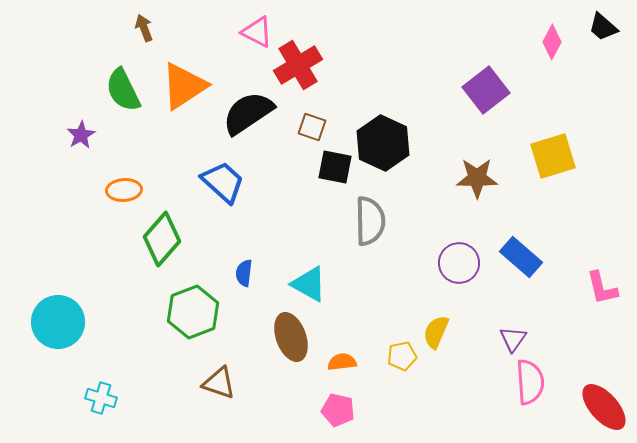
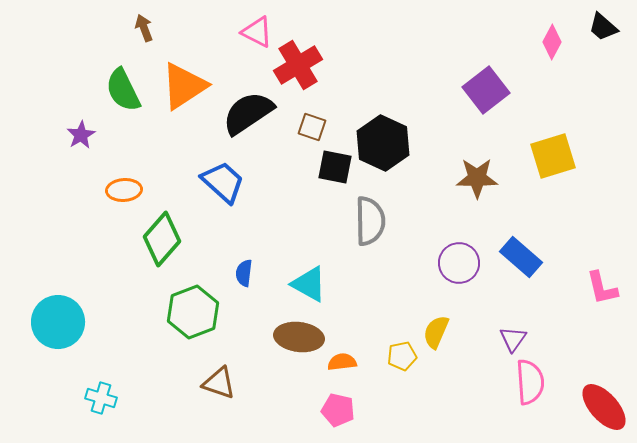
brown ellipse: moved 8 px right; rotated 63 degrees counterclockwise
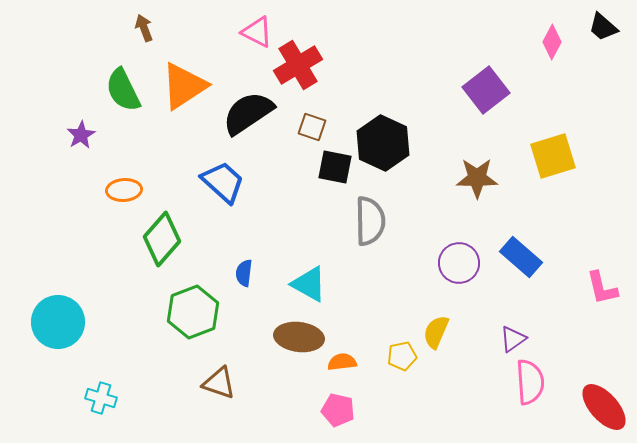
purple triangle: rotated 20 degrees clockwise
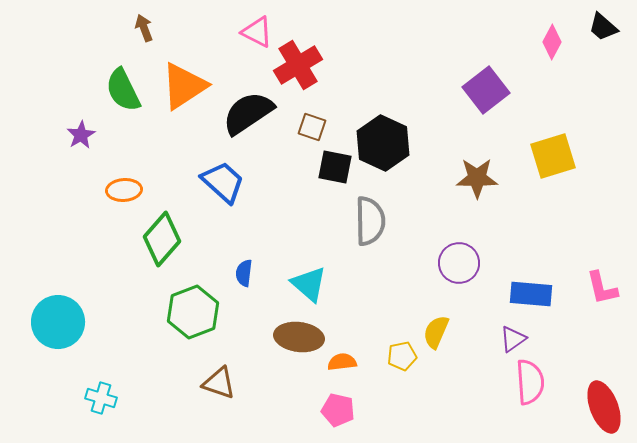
blue rectangle: moved 10 px right, 37 px down; rotated 36 degrees counterclockwise
cyan triangle: rotated 12 degrees clockwise
red ellipse: rotated 21 degrees clockwise
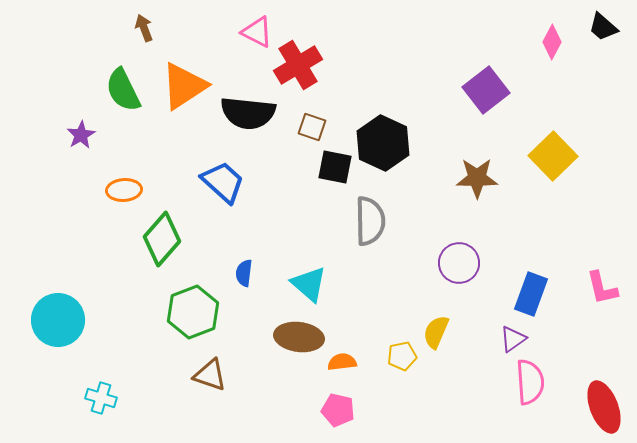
black semicircle: rotated 140 degrees counterclockwise
yellow square: rotated 27 degrees counterclockwise
blue rectangle: rotated 75 degrees counterclockwise
cyan circle: moved 2 px up
brown triangle: moved 9 px left, 8 px up
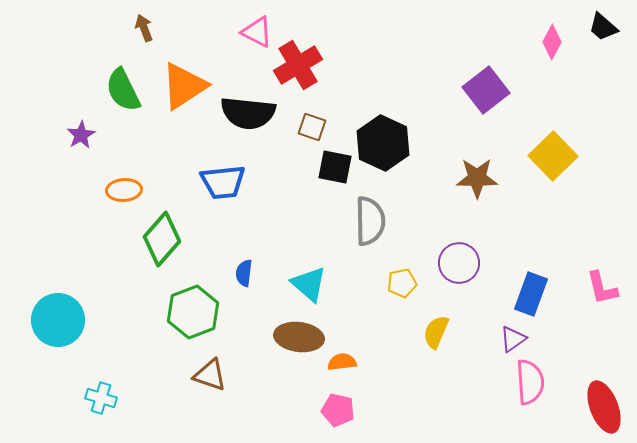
blue trapezoid: rotated 132 degrees clockwise
yellow pentagon: moved 73 px up
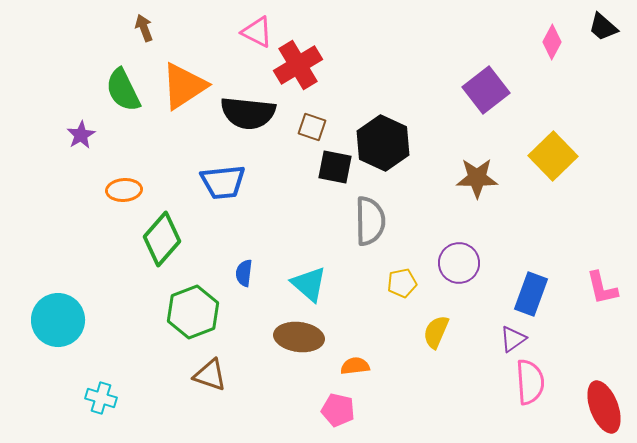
orange semicircle: moved 13 px right, 4 px down
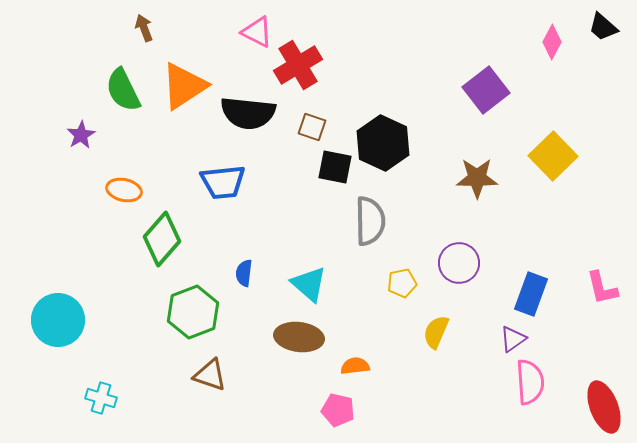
orange ellipse: rotated 16 degrees clockwise
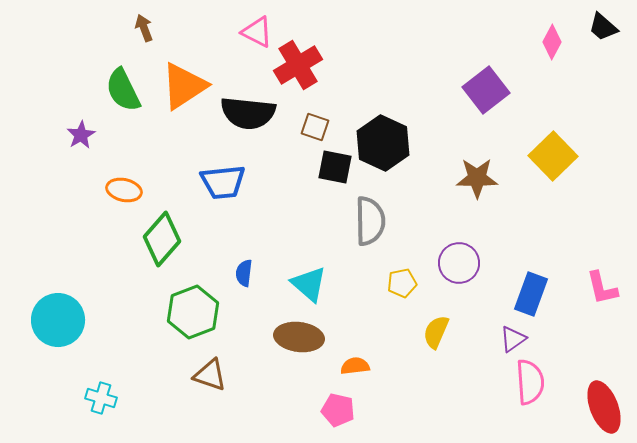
brown square: moved 3 px right
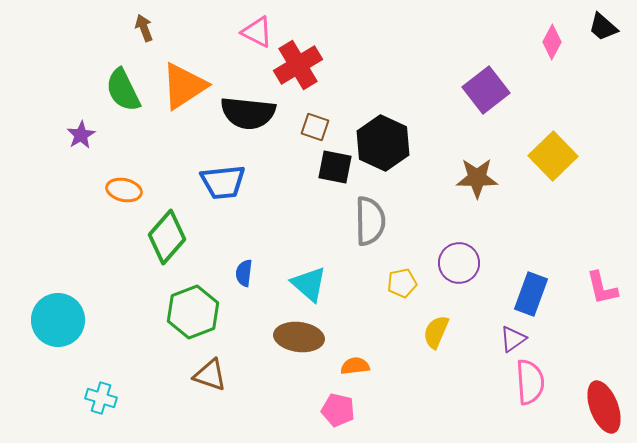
green diamond: moved 5 px right, 2 px up
